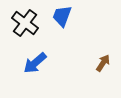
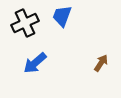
black cross: rotated 28 degrees clockwise
brown arrow: moved 2 px left
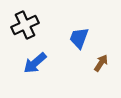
blue trapezoid: moved 17 px right, 22 px down
black cross: moved 2 px down
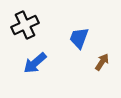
brown arrow: moved 1 px right, 1 px up
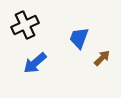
brown arrow: moved 4 px up; rotated 12 degrees clockwise
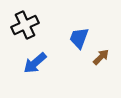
brown arrow: moved 1 px left, 1 px up
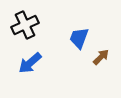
blue arrow: moved 5 px left
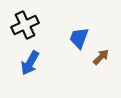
blue arrow: rotated 20 degrees counterclockwise
